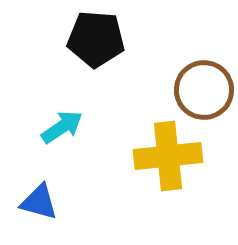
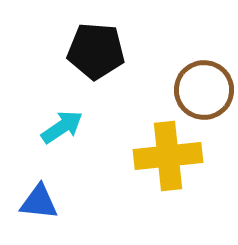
black pentagon: moved 12 px down
blue triangle: rotated 9 degrees counterclockwise
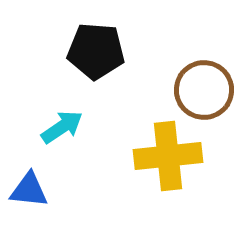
blue triangle: moved 10 px left, 12 px up
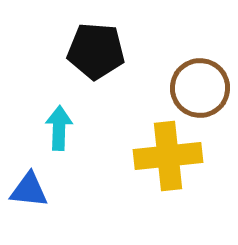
brown circle: moved 4 px left, 2 px up
cyan arrow: moved 3 px left, 1 px down; rotated 54 degrees counterclockwise
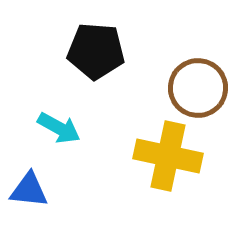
brown circle: moved 2 px left
cyan arrow: rotated 117 degrees clockwise
yellow cross: rotated 18 degrees clockwise
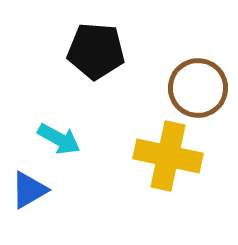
cyan arrow: moved 11 px down
blue triangle: rotated 36 degrees counterclockwise
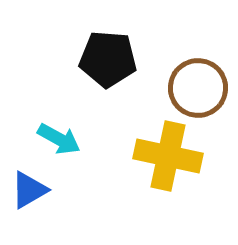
black pentagon: moved 12 px right, 8 px down
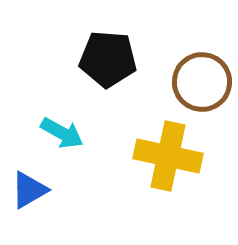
brown circle: moved 4 px right, 6 px up
cyan arrow: moved 3 px right, 6 px up
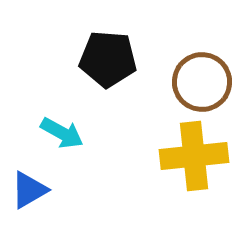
yellow cross: moved 26 px right; rotated 18 degrees counterclockwise
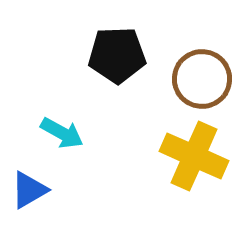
black pentagon: moved 9 px right, 4 px up; rotated 6 degrees counterclockwise
brown circle: moved 3 px up
yellow cross: rotated 30 degrees clockwise
